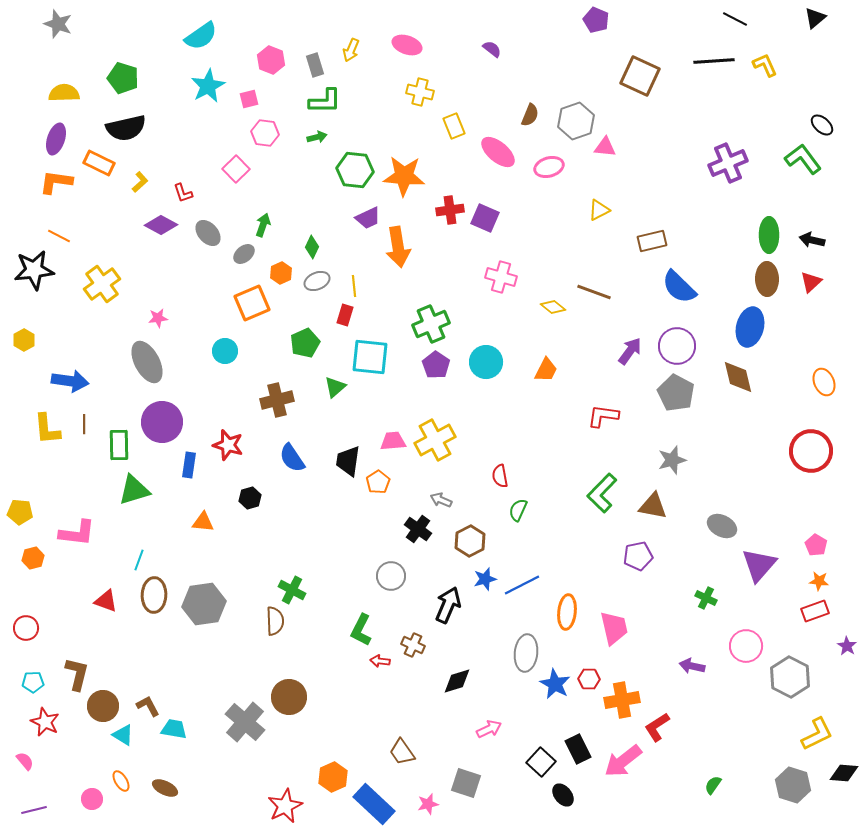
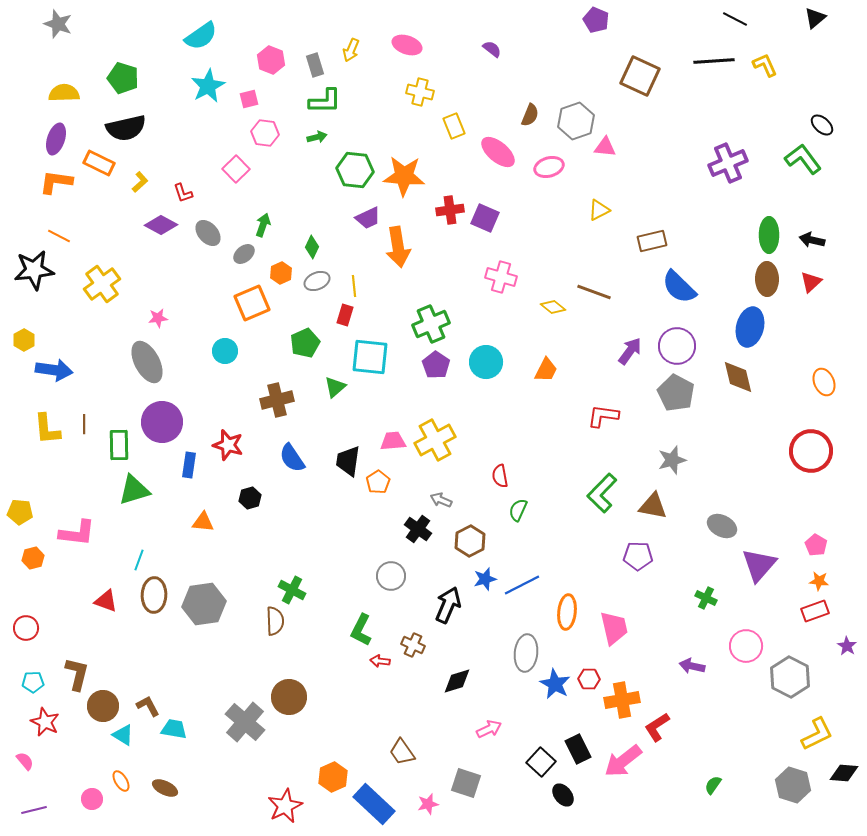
blue arrow at (70, 381): moved 16 px left, 11 px up
purple pentagon at (638, 556): rotated 12 degrees clockwise
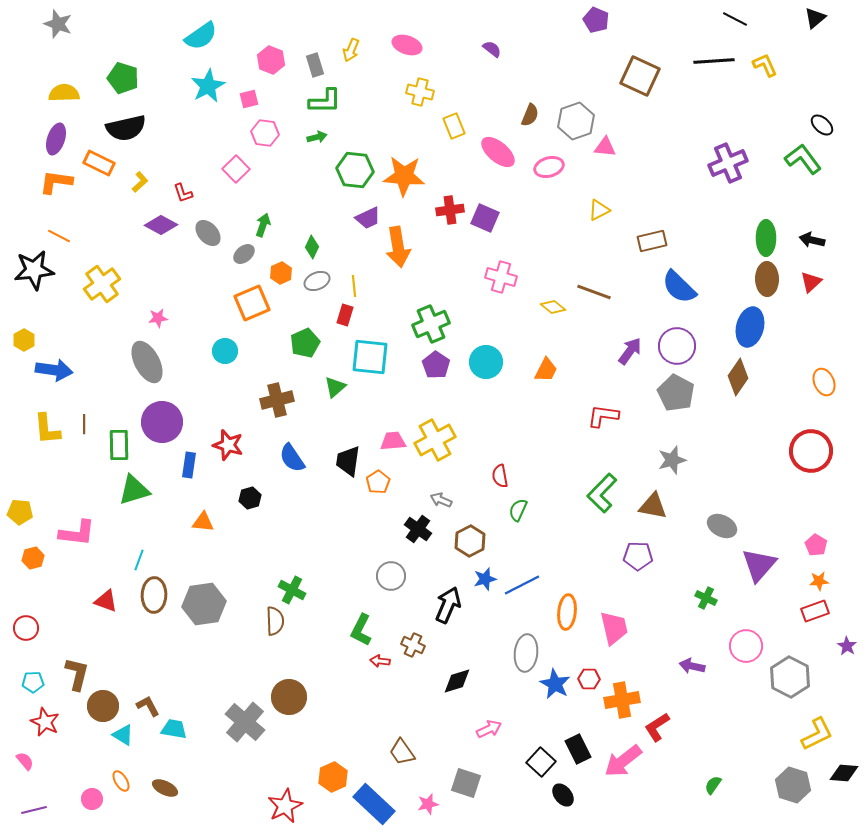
green ellipse at (769, 235): moved 3 px left, 3 px down
brown diamond at (738, 377): rotated 48 degrees clockwise
orange star at (819, 581): rotated 12 degrees counterclockwise
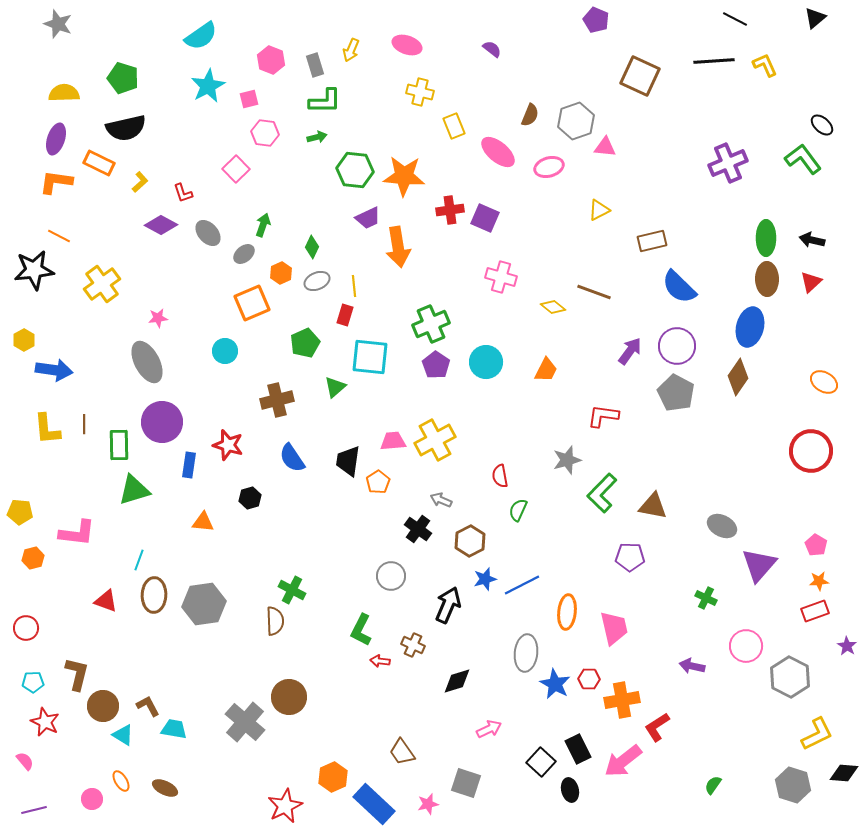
orange ellipse at (824, 382): rotated 36 degrees counterclockwise
gray star at (672, 460): moved 105 px left
purple pentagon at (638, 556): moved 8 px left, 1 px down
black ellipse at (563, 795): moved 7 px right, 5 px up; rotated 25 degrees clockwise
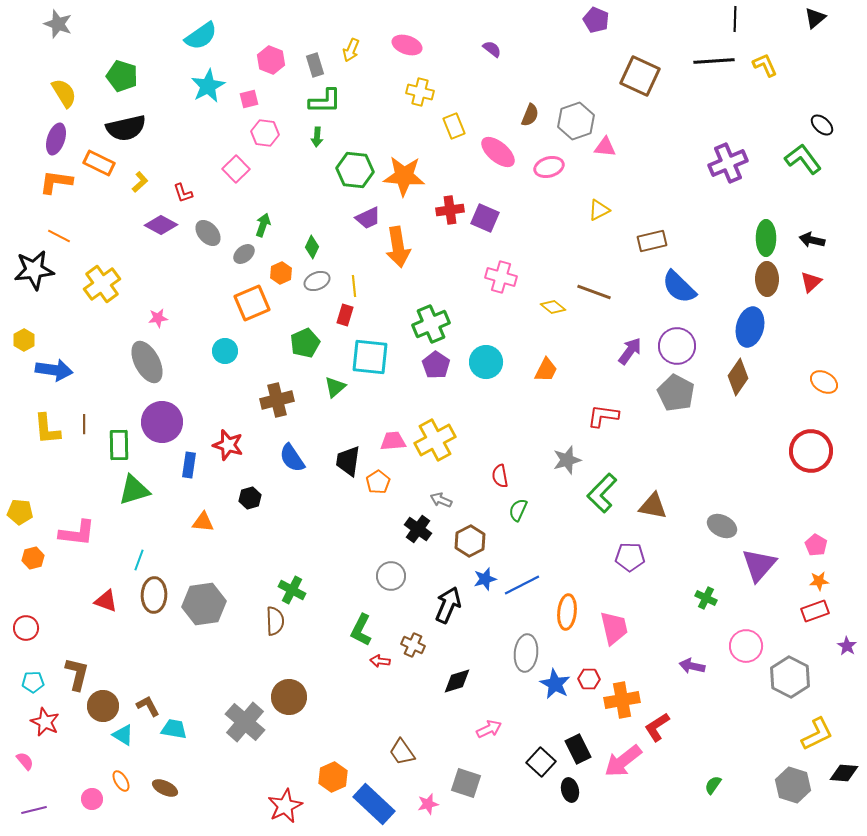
black line at (735, 19): rotated 65 degrees clockwise
green pentagon at (123, 78): moved 1 px left, 2 px up
yellow semicircle at (64, 93): rotated 60 degrees clockwise
green arrow at (317, 137): rotated 108 degrees clockwise
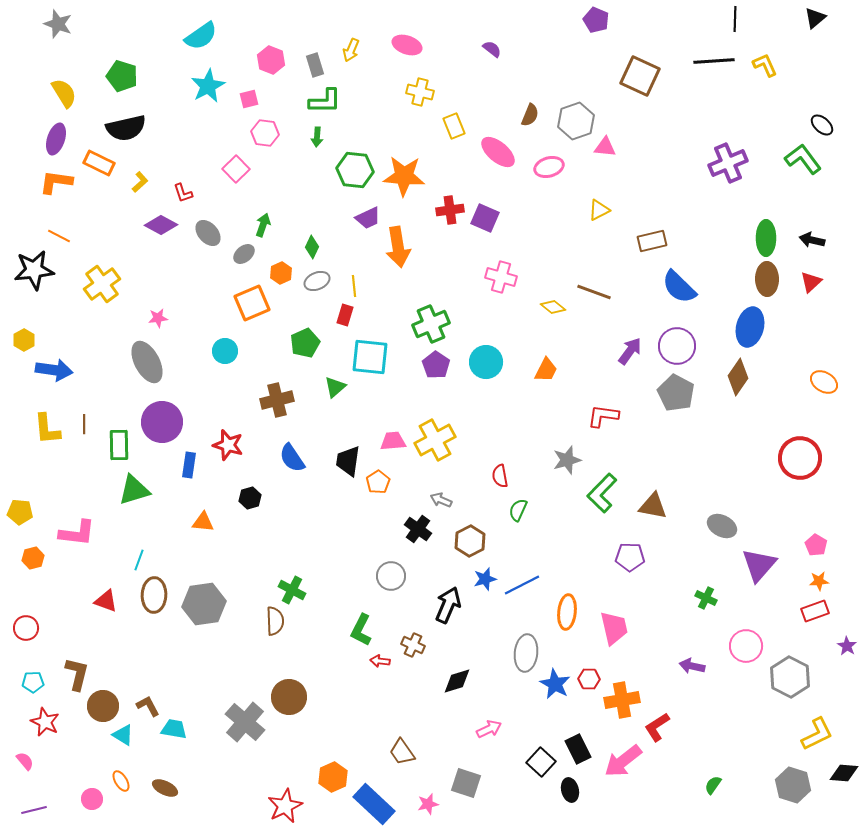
red circle at (811, 451): moved 11 px left, 7 px down
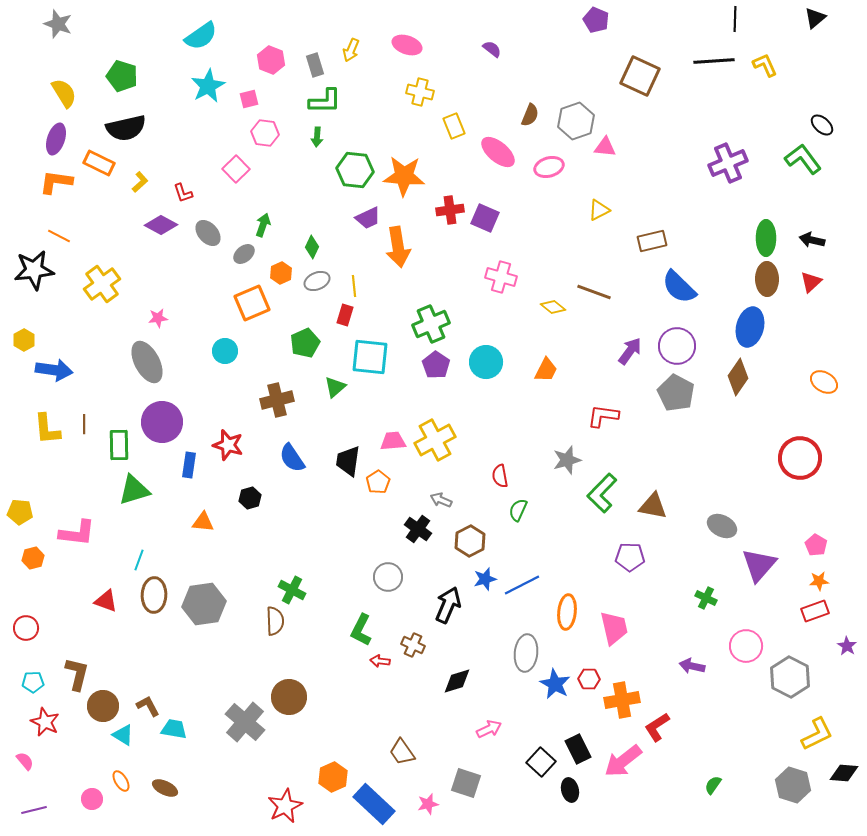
gray circle at (391, 576): moved 3 px left, 1 px down
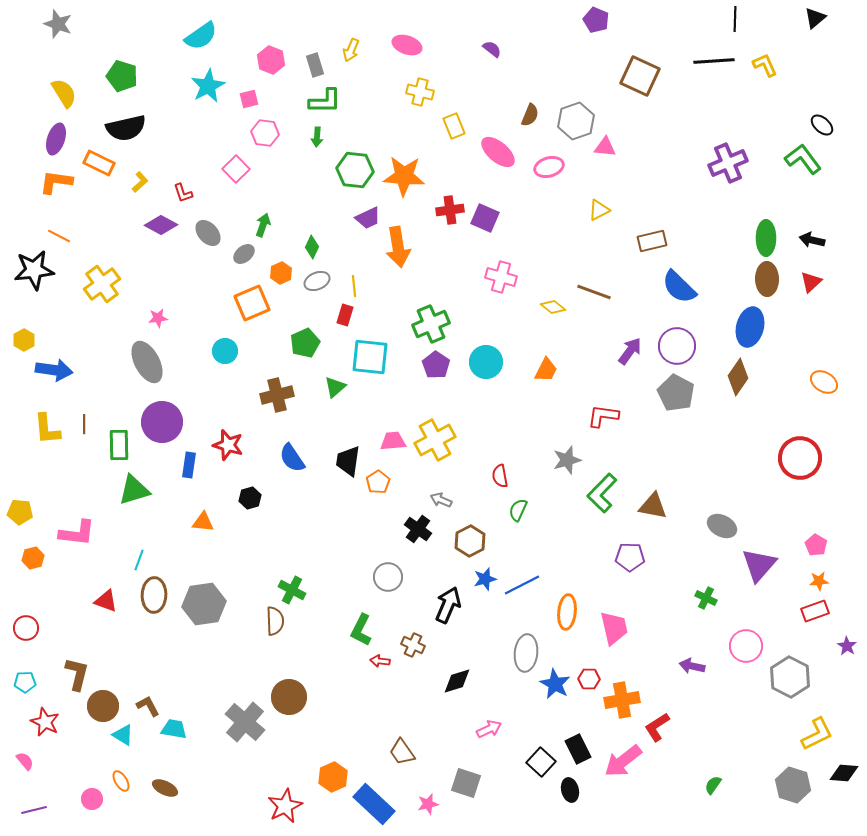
brown cross at (277, 400): moved 5 px up
cyan pentagon at (33, 682): moved 8 px left
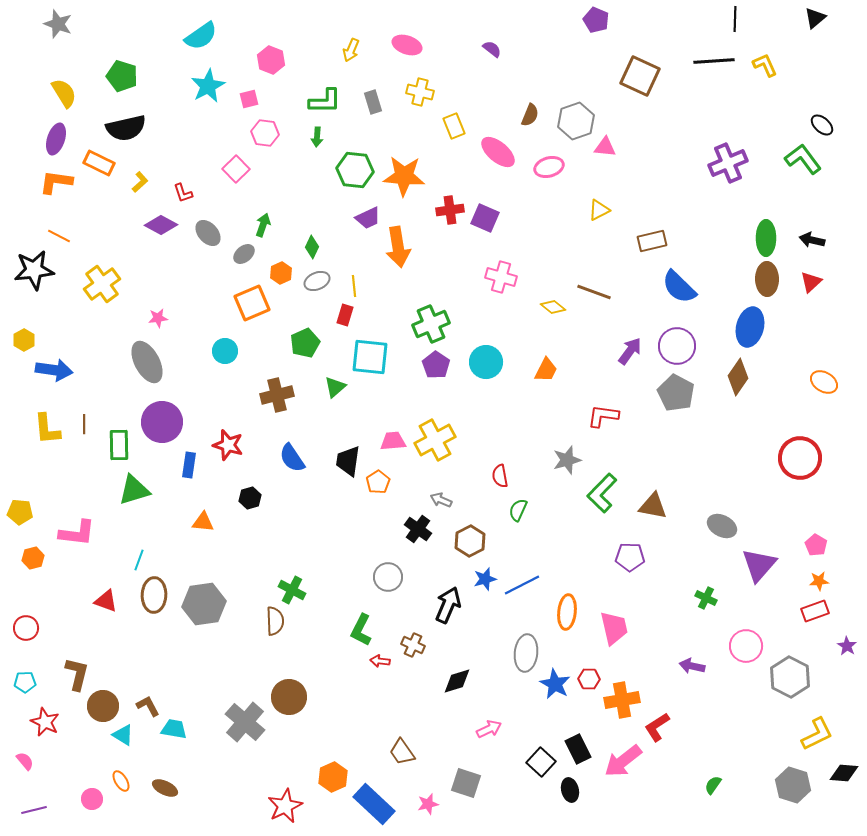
gray rectangle at (315, 65): moved 58 px right, 37 px down
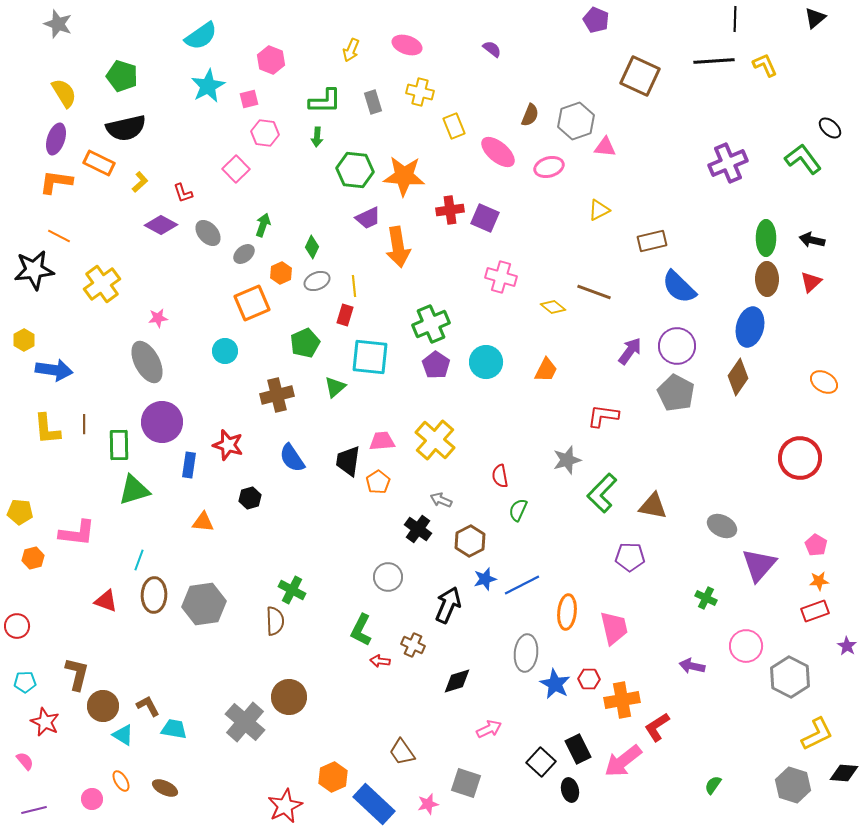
black ellipse at (822, 125): moved 8 px right, 3 px down
yellow cross at (435, 440): rotated 21 degrees counterclockwise
pink trapezoid at (393, 441): moved 11 px left
red circle at (26, 628): moved 9 px left, 2 px up
